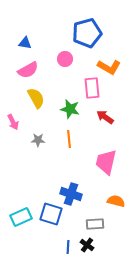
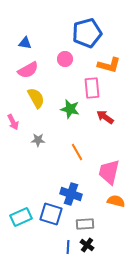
orange L-shape: moved 2 px up; rotated 15 degrees counterclockwise
orange line: moved 8 px right, 13 px down; rotated 24 degrees counterclockwise
pink trapezoid: moved 3 px right, 10 px down
gray rectangle: moved 10 px left
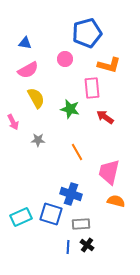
gray rectangle: moved 4 px left
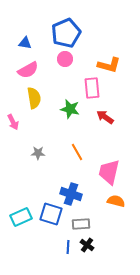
blue pentagon: moved 21 px left; rotated 8 degrees counterclockwise
yellow semicircle: moved 2 px left; rotated 20 degrees clockwise
gray star: moved 13 px down
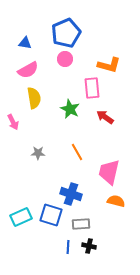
green star: rotated 12 degrees clockwise
blue square: moved 1 px down
black cross: moved 2 px right, 1 px down; rotated 24 degrees counterclockwise
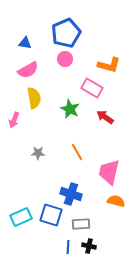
pink rectangle: rotated 55 degrees counterclockwise
pink arrow: moved 1 px right, 2 px up; rotated 49 degrees clockwise
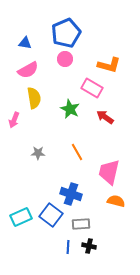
blue square: rotated 20 degrees clockwise
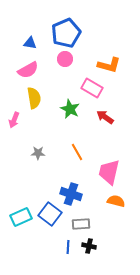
blue triangle: moved 5 px right
blue square: moved 1 px left, 1 px up
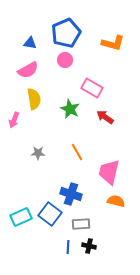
pink circle: moved 1 px down
orange L-shape: moved 4 px right, 22 px up
yellow semicircle: moved 1 px down
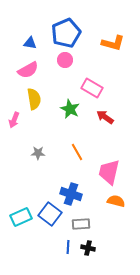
black cross: moved 1 px left, 2 px down
